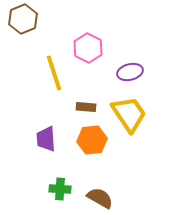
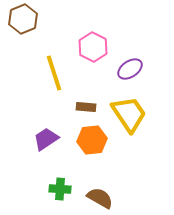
pink hexagon: moved 5 px right, 1 px up
purple ellipse: moved 3 px up; rotated 20 degrees counterclockwise
purple trapezoid: rotated 60 degrees clockwise
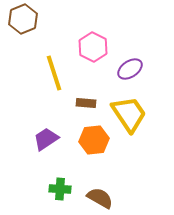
brown rectangle: moved 4 px up
orange hexagon: moved 2 px right
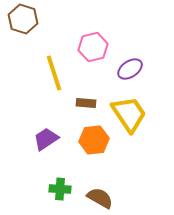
brown hexagon: rotated 20 degrees counterclockwise
pink hexagon: rotated 20 degrees clockwise
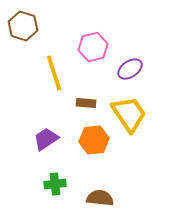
brown hexagon: moved 7 px down
green cross: moved 5 px left, 5 px up; rotated 10 degrees counterclockwise
brown semicircle: rotated 24 degrees counterclockwise
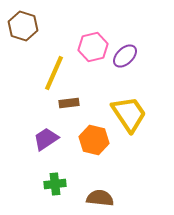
purple ellipse: moved 5 px left, 13 px up; rotated 10 degrees counterclockwise
yellow line: rotated 42 degrees clockwise
brown rectangle: moved 17 px left; rotated 12 degrees counterclockwise
orange hexagon: rotated 20 degrees clockwise
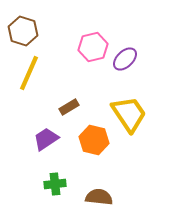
brown hexagon: moved 5 px down
purple ellipse: moved 3 px down
yellow line: moved 25 px left
brown rectangle: moved 4 px down; rotated 24 degrees counterclockwise
brown semicircle: moved 1 px left, 1 px up
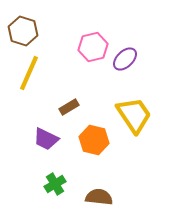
yellow trapezoid: moved 5 px right, 1 px down
purple trapezoid: rotated 120 degrees counterclockwise
green cross: rotated 25 degrees counterclockwise
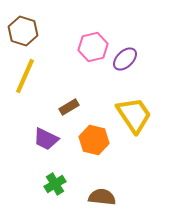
yellow line: moved 4 px left, 3 px down
brown semicircle: moved 3 px right
